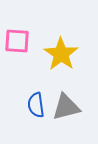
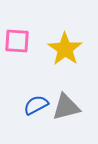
yellow star: moved 4 px right, 5 px up
blue semicircle: rotated 70 degrees clockwise
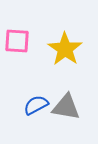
gray triangle: rotated 24 degrees clockwise
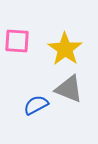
gray triangle: moved 3 px right, 18 px up; rotated 12 degrees clockwise
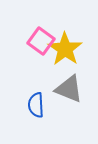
pink square: moved 24 px right; rotated 32 degrees clockwise
blue semicircle: rotated 65 degrees counterclockwise
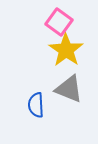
pink square: moved 18 px right, 19 px up
yellow star: moved 1 px right, 1 px down
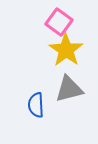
gray triangle: rotated 36 degrees counterclockwise
